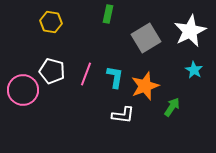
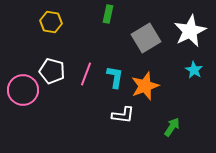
green arrow: moved 20 px down
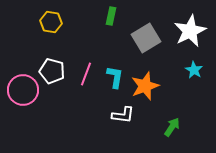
green rectangle: moved 3 px right, 2 px down
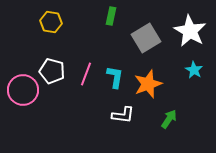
white star: rotated 16 degrees counterclockwise
orange star: moved 3 px right, 2 px up
green arrow: moved 3 px left, 8 px up
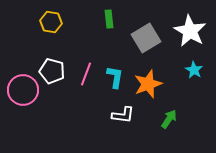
green rectangle: moved 2 px left, 3 px down; rotated 18 degrees counterclockwise
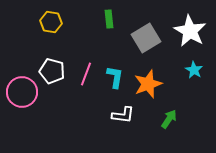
pink circle: moved 1 px left, 2 px down
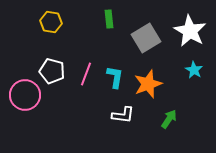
pink circle: moved 3 px right, 3 px down
